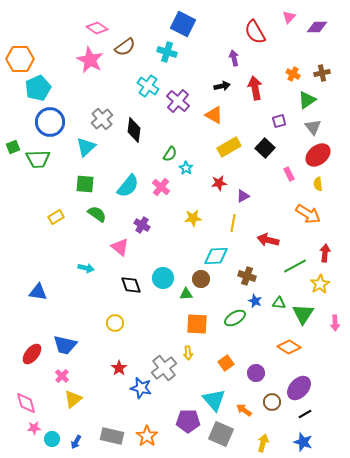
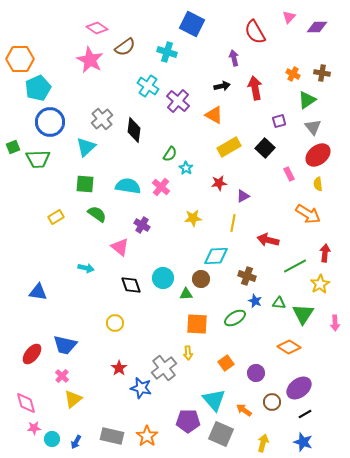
blue square at (183, 24): moved 9 px right
brown cross at (322, 73): rotated 21 degrees clockwise
cyan semicircle at (128, 186): rotated 120 degrees counterclockwise
purple ellipse at (299, 388): rotated 10 degrees clockwise
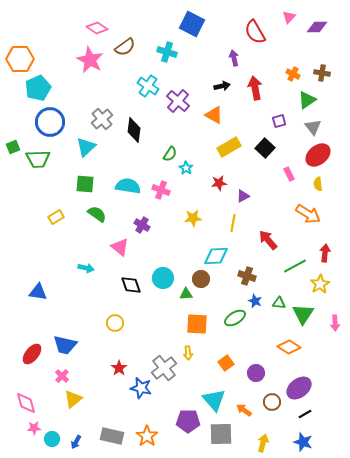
pink cross at (161, 187): moved 3 px down; rotated 18 degrees counterclockwise
red arrow at (268, 240): rotated 35 degrees clockwise
gray square at (221, 434): rotated 25 degrees counterclockwise
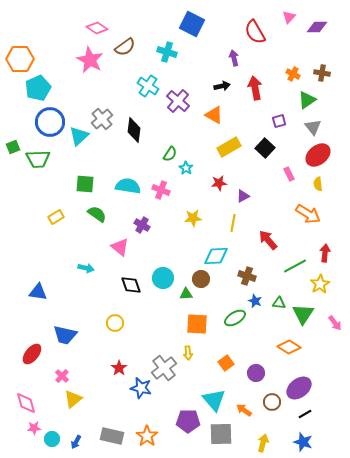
cyan triangle at (86, 147): moved 7 px left, 11 px up
pink arrow at (335, 323): rotated 35 degrees counterclockwise
blue trapezoid at (65, 345): moved 10 px up
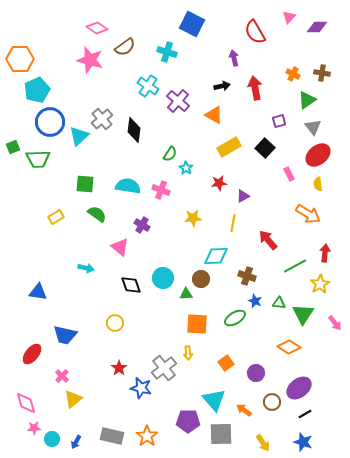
pink star at (90, 60): rotated 12 degrees counterclockwise
cyan pentagon at (38, 88): moved 1 px left, 2 px down
yellow arrow at (263, 443): rotated 132 degrees clockwise
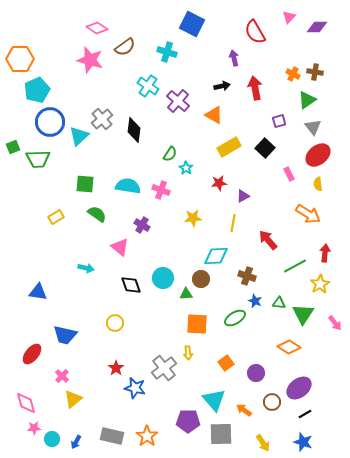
brown cross at (322, 73): moved 7 px left, 1 px up
red star at (119, 368): moved 3 px left
blue star at (141, 388): moved 6 px left
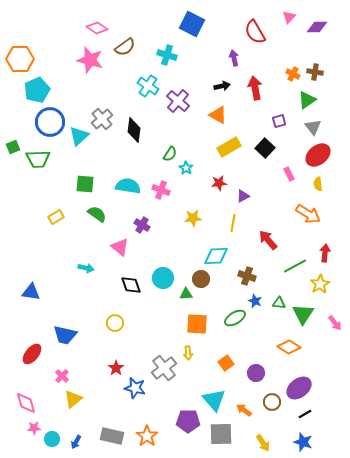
cyan cross at (167, 52): moved 3 px down
orange triangle at (214, 115): moved 4 px right
blue triangle at (38, 292): moved 7 px left
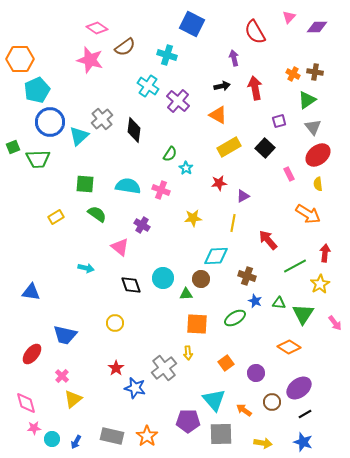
yellow arrow at (263, 443): rotated 48 degrees counterclockwise
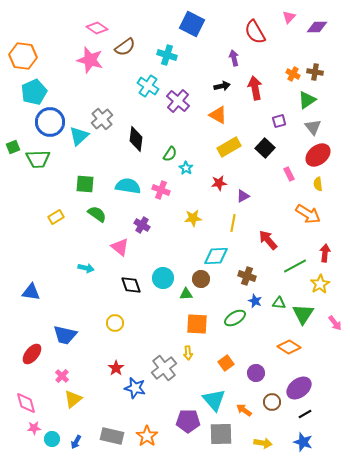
orange hexagon at (20, 59): moved 3 px right, 3 px up; rotated 8 degrees clockwise
cyan pentagon at (37, 90): moved 3 px left, 2 px down
black diamond at (134, 130): moved 2 px right, 9 px down
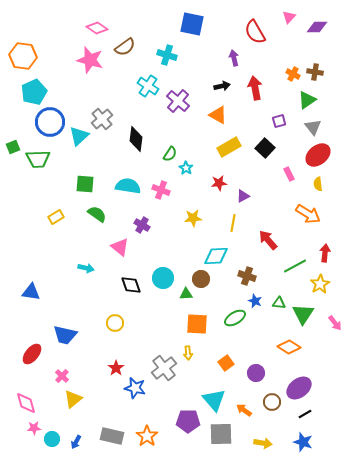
blue square at (192, 24): rotated 15 degrees counterclockwise
